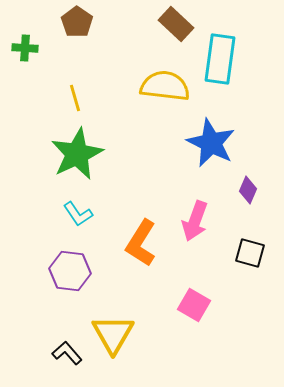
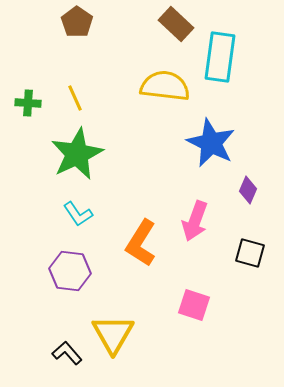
green cross: moved 3 px right, 55 px down
cyan rectangle: moved 2 px up
yellow line: rotated 8 degrees counterclockwise
pink square: rotated 12 degrees counterclockwise
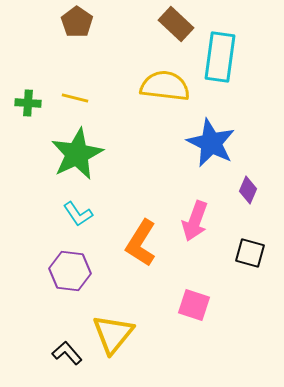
yellow line: rotated 52 degrees counterclockwise
yellow triangle: rotated 9 degrees clockwise
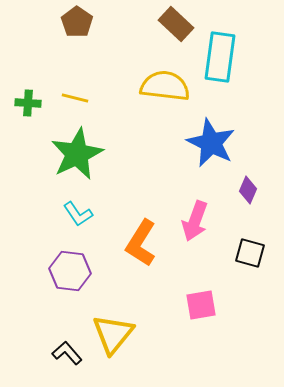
pink square: moved 7 px right; rotated 28 degrees counterclockwise
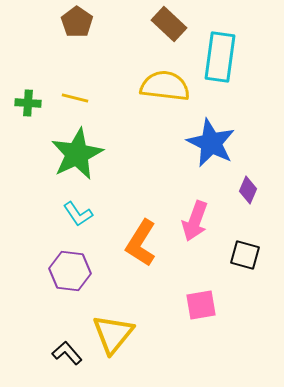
brown rectangle: moved 7 px left
black square: moved 5 px left, 2 px down
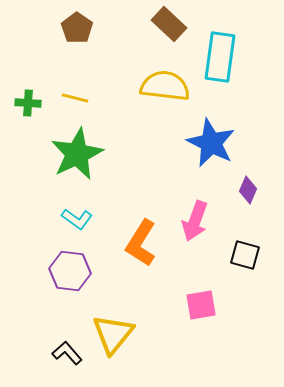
brown pentagon: moved 6 px down
cyan L-shape: moved 1 px left, 5 px down; rotated 20 degrees counterclockwise
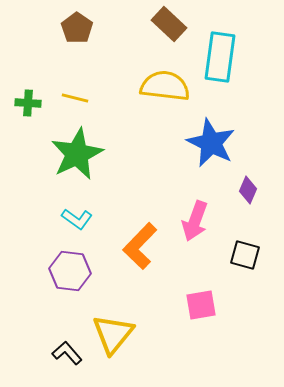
orange L-shape: moved 1 px left, 3 px down; rotated 12 degrees clockwise
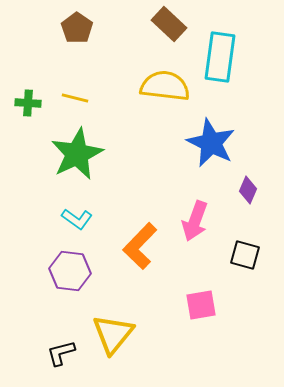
black L-shape: moved 6 px left; rotated 64 degrees counterclockwise
